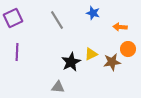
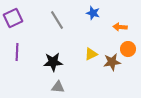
black star: moved 18 px left; rotated 24 degrees clockwise
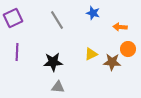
brown star: rotated 12 degrees clockwise
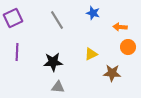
orange circle: moved 2 px up
brown star: moved 11 px down
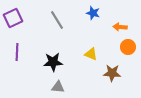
yellow triangle: rotated 48 degrees clockwise
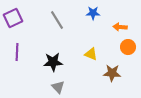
blue star: rotated 16 degrees counterclockwise
gray triangle: rotated 40 degrees clockwise
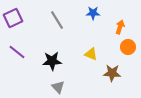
orange arrow: rotated 104 degrees clockwise
purple line: rotated 54 degrees counterclockwise
black star: moved 1 px left, 1 px up
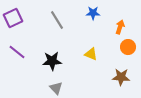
brown star: moved 9 px right, 4 px down
gray triangle: moved 2 px left, 1 px down
